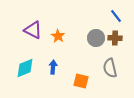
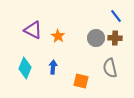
cyan diamond: rotated 45 degrees counterclockwise
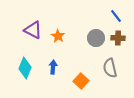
brown cross: moved 3 px right
orange square: rotated 28 degrees clockwise
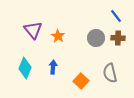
purple triangle: rotated 24 degrees clockwise
gray semicircle: moved 5 px down
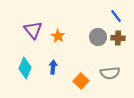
gray circle: moved 2 px right, 1 px up
gray semicircle: rotated 84 degrees counterclockwise
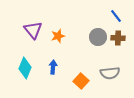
orange star: rotated 24 degrees clockwise
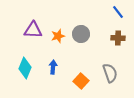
blue line: moved 2 px right, 4 px up
purple triangle: rotated 48 degrees counterclockwise
gray circle: moved 17 px left, 3 px up
gray semicircle: rotated 102 degrees counterclockwise
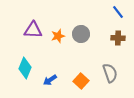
blue arrow: moved 3 px left, 13 px down; rotated 128 degrees counterclockwise
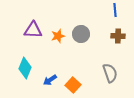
blue line: moved 3 px left, 2 px up; rotated 32 degrees clockwise
brown cross: moved 2 px up
orange square: moved 8 px left, 4 px down
